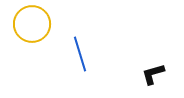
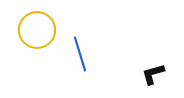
yellow circle: moved 5 px right, 6 px down
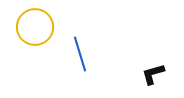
yellow circle: moved 2 px left, 3 px up
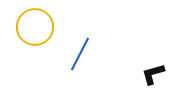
blue line: rotated 44 degrees clockwise
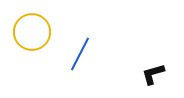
yellow circle: moved 3 px left, 5 px down
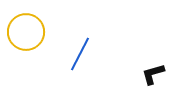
yellow circle: moved 6 px left
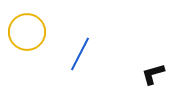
yellow circle: moved 1 px right
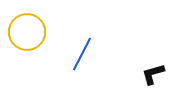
blue line: moved 2 px right
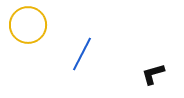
yellow circle: moved 1 px right, 7 px up
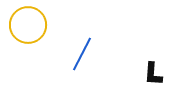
black L-shape: rotated 70 degrees counterclockwise
